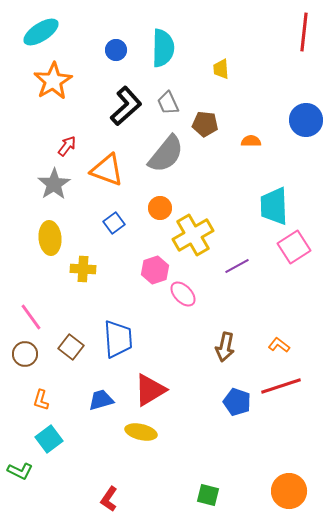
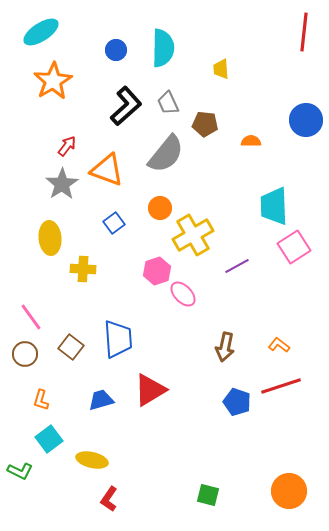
gray star at (54, 184): moved 8 px right
pink hexagon at (155, 270): moved 2 px right, 1 px down
yellow ellipse at (141, 432): moved 49 px left, 28 px down
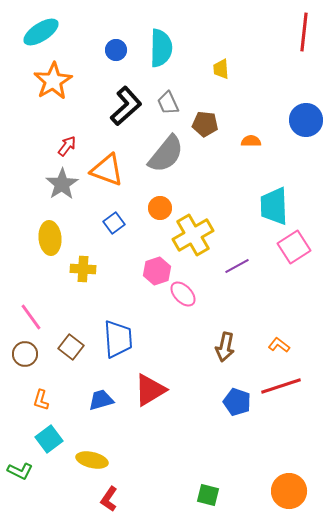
cyan semicircle at (163, 48): moved 2 px left
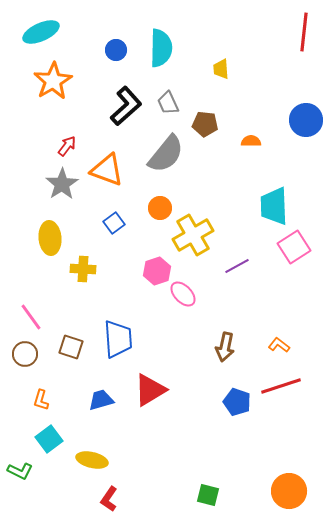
cyan ellipse at (41, 32): rotated 9 degrees clockwise
brown square at (71, 347): rotated 20 degrees counterclockwise
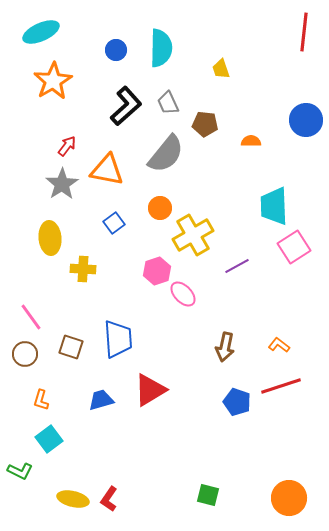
yellow trapezoid at (221, 69): rotated 15 degrees counterclockwise
orange triangle at (107, 170): rotated 9 degrees counterclockwise
yellow ellipse at (92, 460): moved 19 px left, 39 px down
orange circle at (289, 491): moved 7 px down
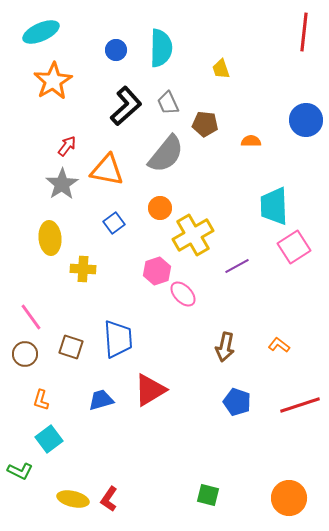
red line at (281, 386): moved 19 px right, 19 px down
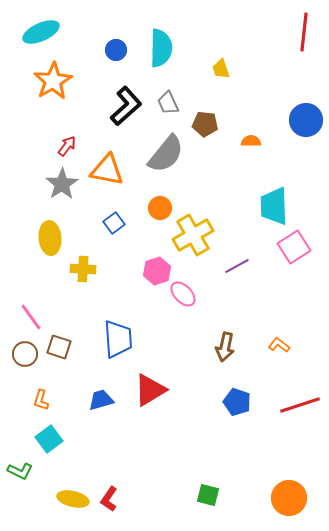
brown square at (71, 347): moved 12 px left
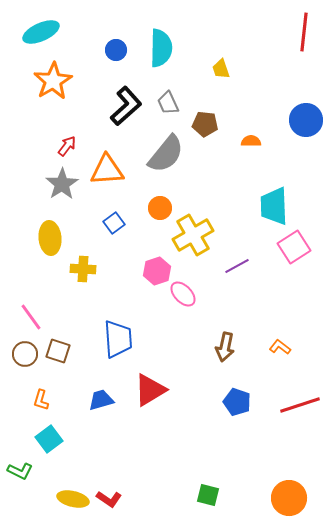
orange triangle at (107, 170): rotated 15 degrees counterclockwise
orange L-shape at (279, 345): moved 1 px right, 2 px down
brown square at (59, 347): moved 1 px left, 4 px down
red L-shape at (109, 499): rotated 90 degrees counterclockwise
